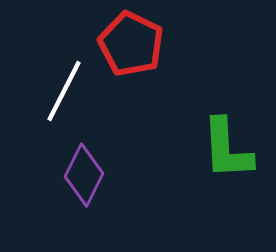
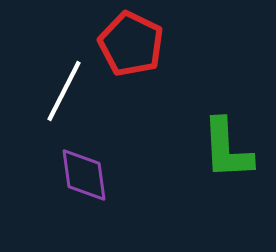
purple diamond: rotated 34 degrees counterclockwise
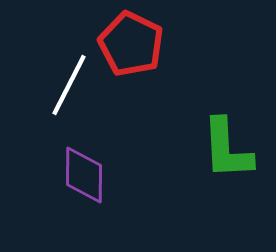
white line: moved 5 px right, 6 px up
purple diamond: rotated 8 degrees clockwise
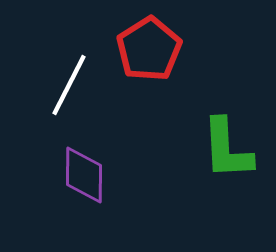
red pentagon: moved 18 px right, 5 px down; rotated 14 degrees clockwise
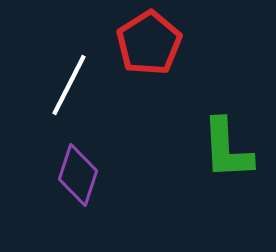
red pentagon: moved 6 px up
purple diamond: moved 6 px left; rotated 18 degrees clockwise
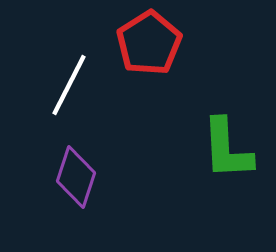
purple diamond: moved 2 px left, 2 px down
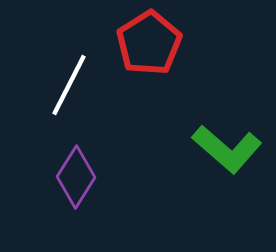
green L-shape: rotated 46 degrees counterclockwise
purple diamond: rotated 14 degrees clockwise
